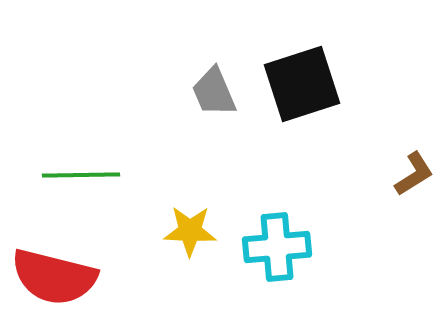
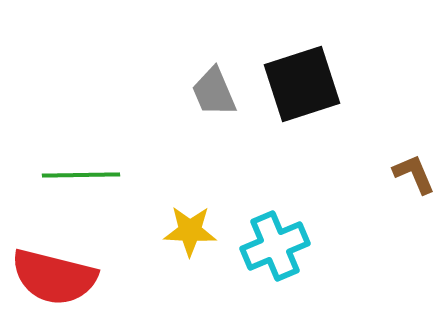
brown L-shape: rotated 81 degrees counterclockwise
cyan cross: moved 2 px left, 1 px up; rotated 18 degrees counterclockwise
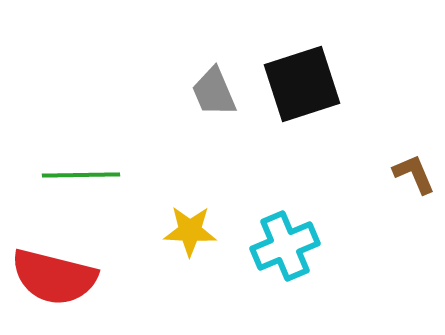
cyan cross: moved 10 px right
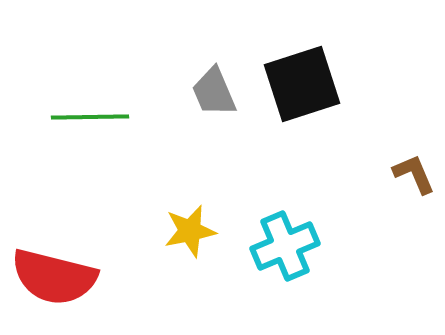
green line: moved 9 px right, 58 px up
yellow star: rotated 14 degrees counterclockwise
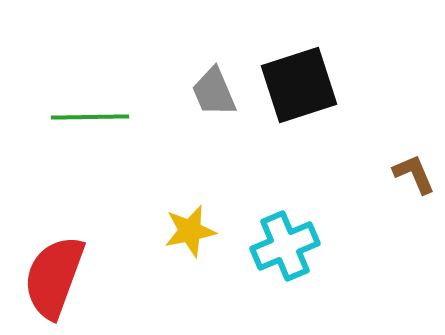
black square: moved 3 px left, 1 px down
red semicircle: rotated 96 degrees clockwise
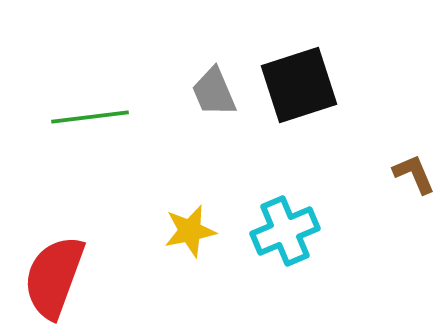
green line: rotated 6 degrees counterclockwise
cyan cross: moved 15 px up
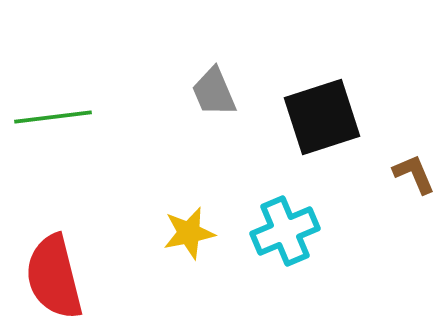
black square: moved 23 px right, 32 px down
green line: moved 37 px left
yellow star: moved 1 px left, 2 px down
red semicircle: rotated 34 degrees counterclockwise
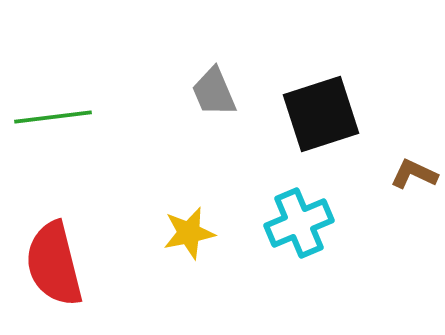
black square: moved 1 px left, 3 px up
brown L-shape: rotated 42 degrees counterclockwise
cyan cross: moved 14 px right, 8 px up
red semicircle: moved 13 px up
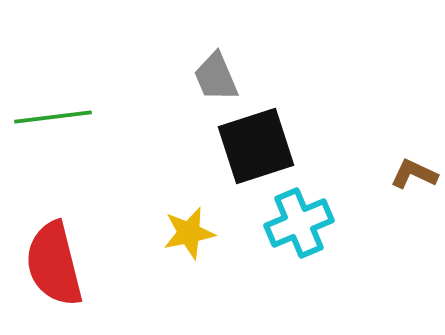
gray trapezoid: moved 2 px right, 15 px up
black square: moved 65 px left, 32 px down
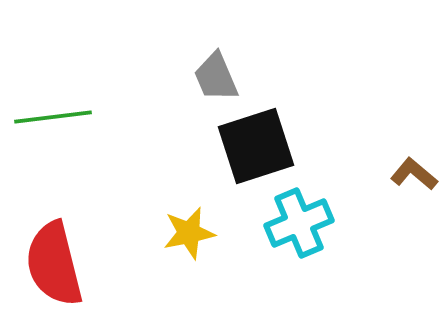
brown L-shape: rotated 15 degrees clockwise
